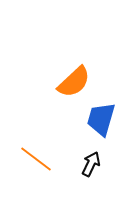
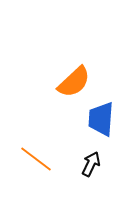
blue trapezoid: rotated 12 degrees counterclockwise
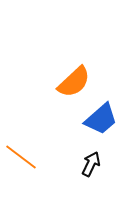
blue trapezoid: rotated 135 degrees counterclockwise
orange line: moved 15 px left, 2 px up
